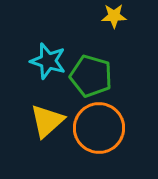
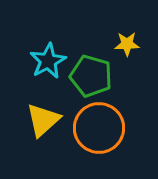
yellow star: moved 13 px right, 28 px down
cyan star: rotated 27 degrees clockwise
yellow triangle: moved 4 px left, 1 px up
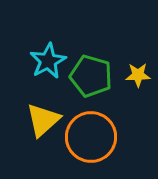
yellow star: moved 11 px right, 31 px down
orange circle: moved 8 px left, 9 px down
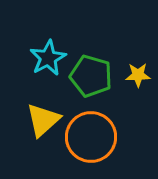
cyan star: moved 3 px up
